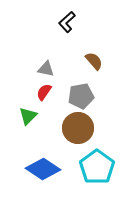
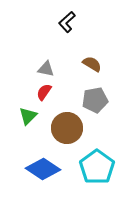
brown semicircle: moved 2 px left, 3 px down; rotated 18 degrees counterclockwise
gray pentagon: moved 14 px right, 4 px down
brown circle: moved 11 px left
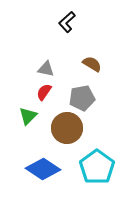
gray pentagon: moved 13 px left, 2 px up
